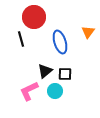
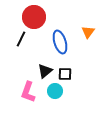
black line: rotated 42 degrees clockwise
pink L-shape: moved 1 px left, 1 px down; rotated 45 degrees counterclockwise
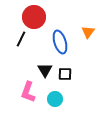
black triangle: moved 1 px up; rotated 21 degrees counterclockwise
cyan circle: moved 8 px down
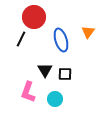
blue ellipse: moved 1 px right, 2 px up
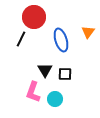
pink L-shape: moved 5 px right
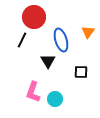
black line: moved 1 px right, 1 px down
black triangle: moved 3 px right, 9 px up
black square: moved 16 px right, 2 px up
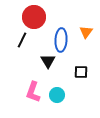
orange triangle: moved 2 px left
blue ellipse: rotated 20 degrees clockwise
cyan circle: moved 2 px right, 4 px up
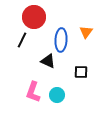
black triangle: rotated 35 degrees counterclockwise
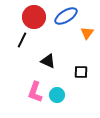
orange triangle: moved 1 px right, 1 px down
blue ellipse: moved 5 px right, 24 px up; rotated 55 degrees clockwise
pink L-shape: moved 2 px right
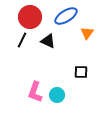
red circle: moved 4 px left
black triangle: moved 20 px up
